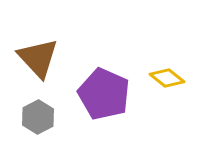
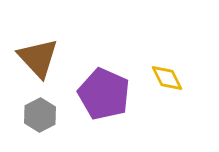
yellow diamond: rotated 24 degrees clockwise
gray hexagon: moved 2 px right, 2 px up
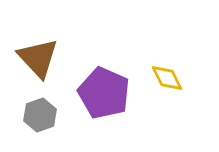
purple pentagon: moved 1 px up
gray hexagon: rotated 8 degrees clockwise
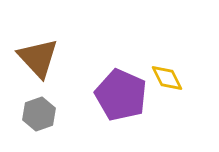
purple pentagon: moved 17 px right, 2 px down
gray hexagon: moved 1 px left, 1 px up
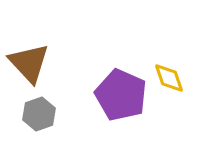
brown triangle: moved 9 px left, 5 px down
yellow diamond: moved 2 px right; rotated 8 degrees clockwise
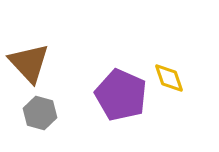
gray hexagon: moved 1 px right, 1 px up; rotated 24 degrees counterclockwise
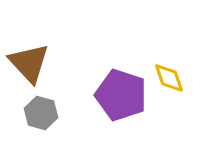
purple pentagon: rotated 6 degrees counterclockwise
gray hexagon: moved 1 px right
